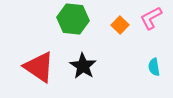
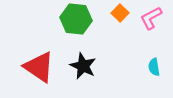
green hexagon: moved 3 px right
orange square: moved 12 px up
black star: rotated 8 degrees counterclockwise
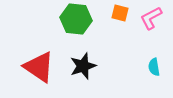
orange square: rotated 30 degrees counterclockwise
black star: rotated 28 degrees clockwise
